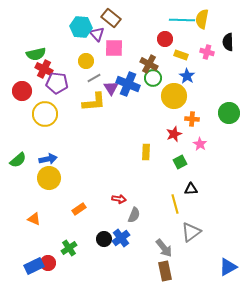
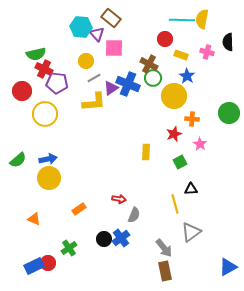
purple triangle at (111, 88): rotated 28 degrees clockwise
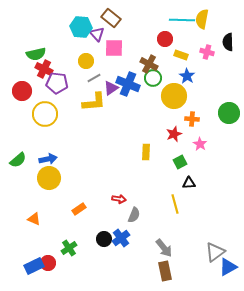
black triangle at (191, 189): moved 2 px left, 6 px up
gray triangle at (191, 232): moved 24 px right, 20 px down
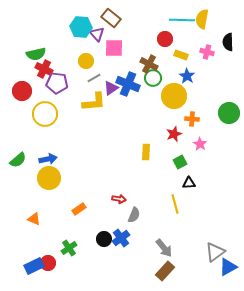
brown rectangle at (165, 271): rotated 54 degrees clockwise
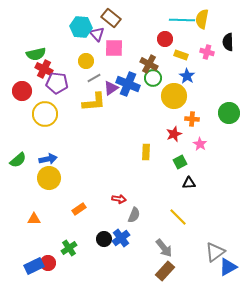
yellow line at (175, 204): moved 3 px right, 13 px down; rotated 30 degrees counterclockwise
orange triangle at (34, 219): rotated 24 degrees counterclockwise
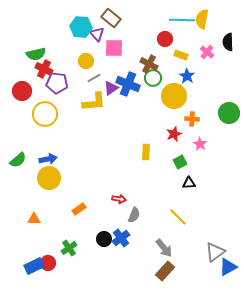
pink cross at (207, 52): rotated 24 degrees clockwise
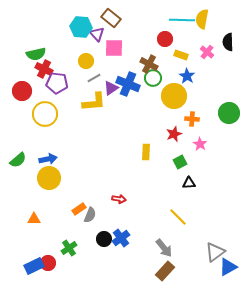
gray semicircle at (134, 215): moved 44 px left
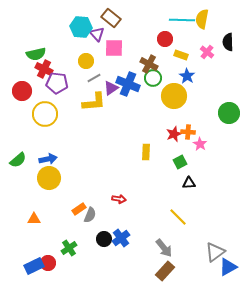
orange cross at (192, 119): moved 4 px left, 13 px down
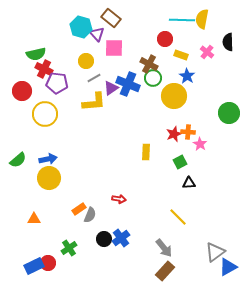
cyan hexagon at (81, 27): rotated 10 degrees clockwise
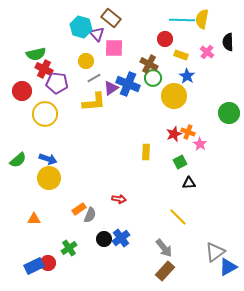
orange cross at (188, 132): rotated 16 degrees clockwise
blue arrow at (48, 159): rotated 30 degrees clockwise
